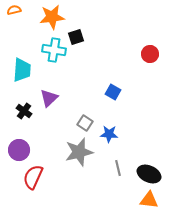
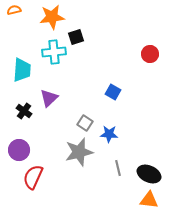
cyan cross: moved 2 px down; rotated 15 degrees counterclockwise
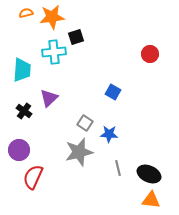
orange semicircle: moved 12 px right, 3 px down
orange triangle: moved 2 px right
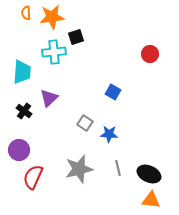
orange semicircle: rotated 80 degrees counterclockwise
cyan trapezoid: moved 2 px down
gray star: moved 17 px down
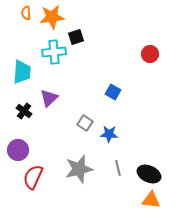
purple circle: moved 1 px left
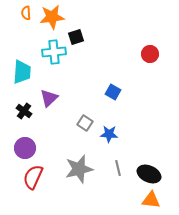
purple circle: moved 7 px right, 2 px up
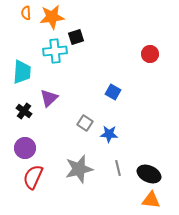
cyan cross: moved 1 px right, 1 px up
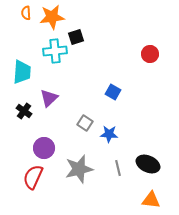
purple circle: moved 19 px right
black ellipse: moved 1 px left, 10 px up
